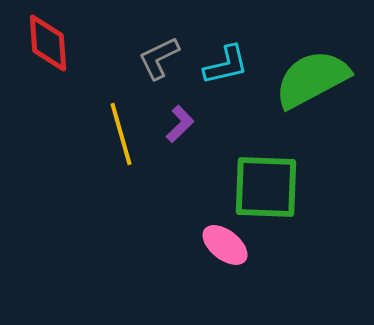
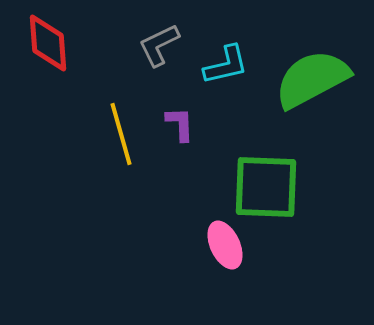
gray L-shape: moved 13 px up
purple L-shape: rotated 48 degrees counterclockwise
pink ellipse: rotated 27 degrees clockwise
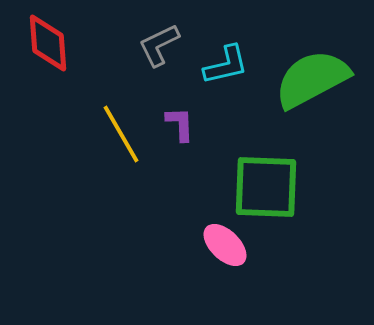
yellow line: rotated 14 degrees counterclockwise
pink ellipse: rotated 21 degrees counterclockwise
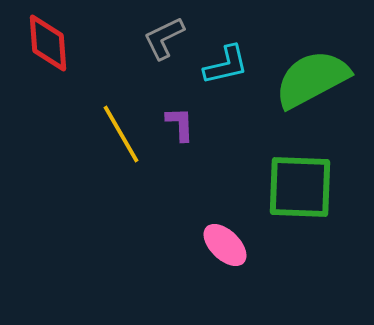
gray L-shape: moved 5 px right, 7 px up
green square: moved 34 px right
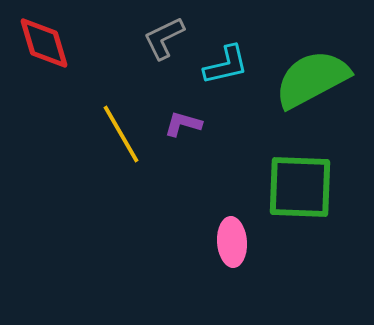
red diamond: moved 4 px left; rotated 12 degrees counterclockwise
purple L-shape: moved 3 px right; rotated 72 degrees counterclockwise
pink ellipse: moved 7 px right, 3 px up; rotated 42 degrees clockwise
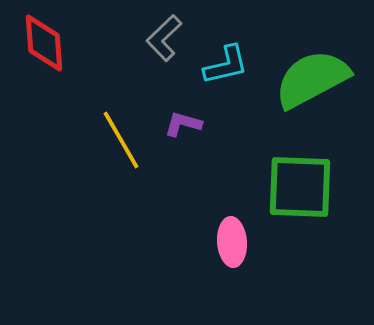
gray L-shape: rotated 18 degrees counterclockwise
red diamond: rotated 12 degrees clockwise
yellow line: moved 6 px down
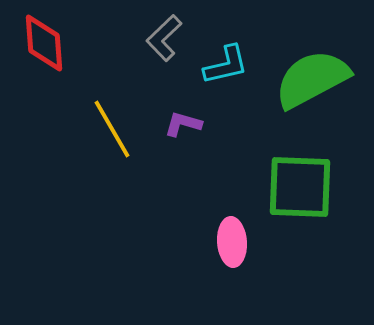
yellow line: moved 9 px left, 11 px up
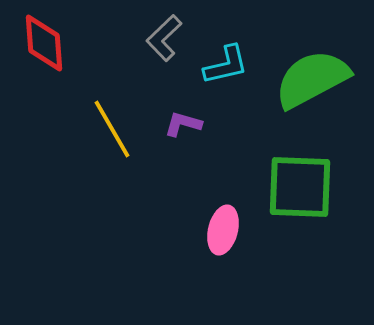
pink ellipse: moved 9 px left, 12 px up; rotated 18 degrees clockwise
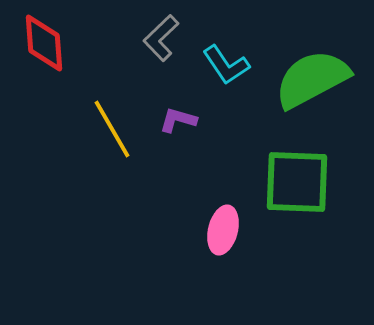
gray L-shape: moved 3 px left
cyan L-shape: rotated 69 degrees clockwise
purple L-shape: moved 5 px left, 4 px up
green square: moved 3 px left, 5 px up
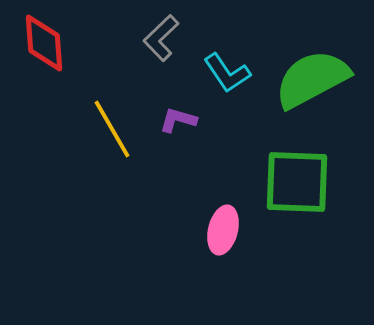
cyan L-shape: moved 1 px right, 8 px down
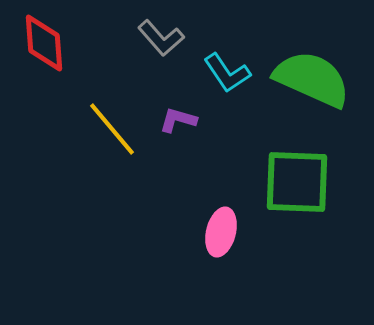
gray L-shape: rotated 87 degrees counterclockwise
green semicircle: rotated 52 degrees clockwise
yellow line: rotated 10 degrees counterclockwise
pink ellipse: moved 2 px left, 2 px down
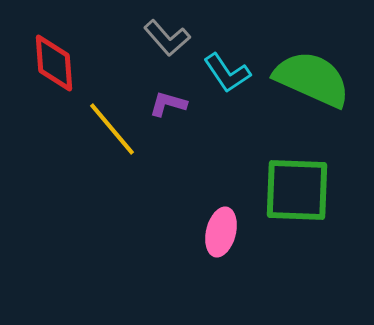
gray L-shape: moved 6 px right
red diamond: moved 10 px right, 20 px down
purple L-shape: moved 10 px left, 16 px up
green square: moved 8 px down
